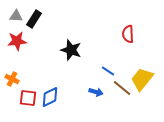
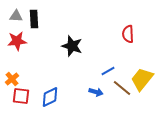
black rectangle: rotated 36 degrees counterclockwise
black star: moved 1 px right, 4 px up
blue line: rotated 64 degrees counterclockwise
orange cross: rotated 24 degrees clockwise
red square: moved 7 px left, 2 px up
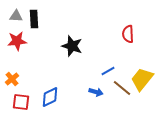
red square: moved 6 px down
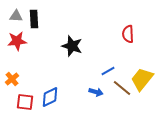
red square: moved 4 px right
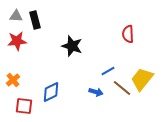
black rectangle: moved 1 px right, 1 px down; rotated 12 degrees counterclockwise
orange cross: moved 1 px right, 1 px down
blue diamond: moved 1 px right, 5 px up
red square: moved 1 px left, 4 px down
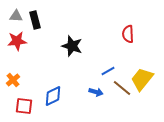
blue diamond: moved 2 px right, 4 px down
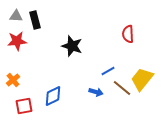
red square: rotated 18 degrees counterclockwise
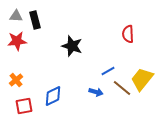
orange cross: moved 3 px right
